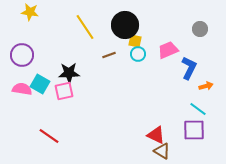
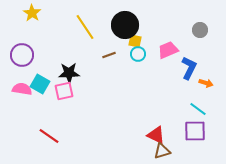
yellow star: moved 2 px right, 1 px down; rotated 24 degrees clockwise
gray circle: moved 1 px down
orange arrow: moved 3 px up; rotated 32 degrees clockwise
purple square: moved 1 px right, 1 px down
brown triangle: rotated 48 degrees counterclockwise
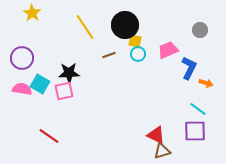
purple circle: moved 3 px down
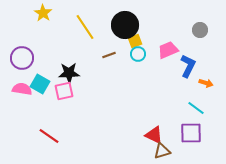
yellow star: moved 11 px right
yellow square: rotated 32 degrees counterclockwise
blue L-shape: moved 1 px left, 2 px up
cyan line: moved 2 px left, 1 px up
purple square: moved 4 px left, 2 px down
red triangle: moved 2 px left
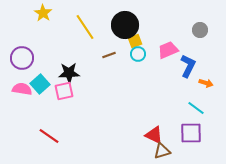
cyan square: rotated 18 degrees clockwise
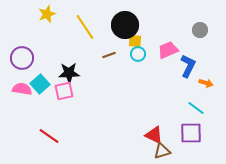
yellow star: moved 4 px right, 1 px down; rotated 18 degrees clockwise
yellow square: rotated 24 degrees clockwise
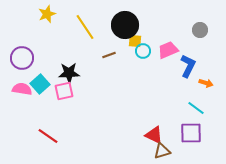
cyan circle: moved 5 px right, 3 px up
red line: moved 1 px left
